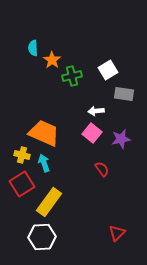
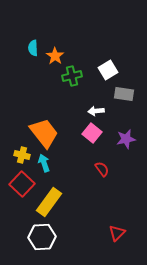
orange star: moved 3 px right, 4 px up
orange trapezoid: rotated 28 degrees clockwise
purple star: moved 5 px right
red square: rotated 15 degrees counterclockwise
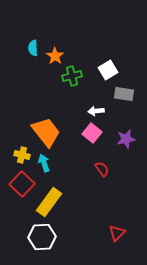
orange trapezoid: moved 2 px right, 1 px up
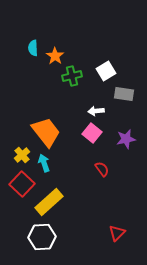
white square: moved 2 px left, 1 px down
yellow cross: rotated 35 degrees clockwise
yellow rectangle: rotated 12 degrees clockwise
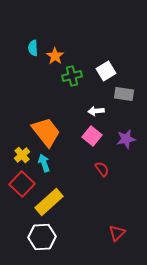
pink square: moved 3 px down
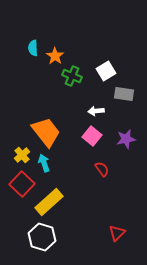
green cross: rotated 36 degrees clockwise
white hexagon: rotated 20 degrees clockwise
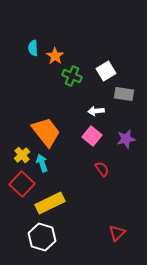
cyan arrow: moved 2 px left
yellow rectangle: moved 1 px right, 1 px down; rotated 16 degrees clockwise
